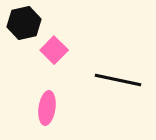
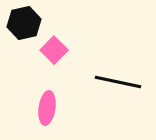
black line: moved 2 px down
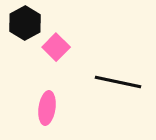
black hexagon: moved 1 px right; rotated 16 degrees counterclockwise
pink square: moved 2 px right, 3 px up
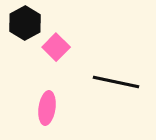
black line: moved 2 px left
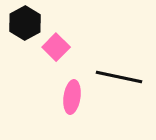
black line: moved 3 px right, 5 px up
pink ellipse: moved 25 px right, 11 px up
